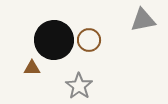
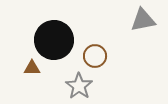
brown circle: moved 6 px right, 16 px down
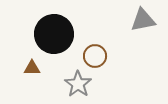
black circle: moved 6 px up
gray star: moved 1 px left, 2 px up
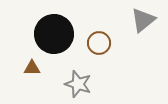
gray triangle: rotated 28 degrees counterclockwise
brown circle: moved 4 px right, 13 px up
gray star: rotated 16 degrees counterclockwise
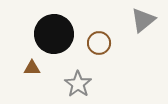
gray star: rotated 16 degrees clockwise
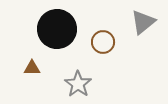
gray triangle: moved 2 px down
black circle: moved 3 px right, 5 px up
brown circle: moved 4 px right, 1 px up
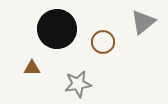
gray star: rotated 28 degrees clockwise
